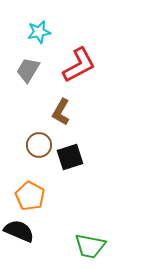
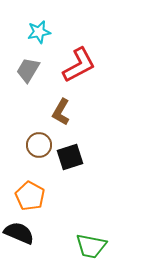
black semicircle: moved 2 px down
green trapezoid: moved 1 px right
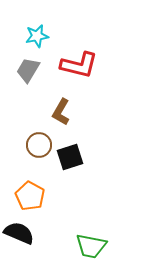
cyan star: moved 2 px left, 4 px down
red L-shape: rotated 42 degrees clockwise
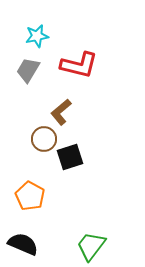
brown L-shape: rotated 20 degrees clockwise
brown circle: moved 5 px right, 6 px up
black semicircle: moved 4 px right, 11 px down
green trapezoid: rotated 116 degrees clockwise
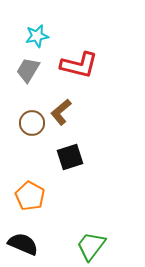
brown circle: moved 12 px left, 16 px up
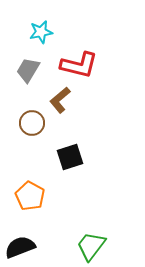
cyan star: moved 4 px right, 4 px up
brown L-shape: moved 1 px left, 12 px up
black semicircle: moved 3 px left, 3 px down; rotated 44 degrees counterclockwise
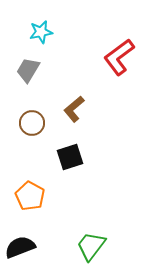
red L-shape: moved 40 px right, 8 px up; rotated 129 degrees clockwise
brown L-shape: moved 14 px right, 9 px down
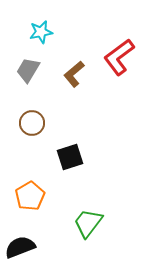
brown L-shape: moved 35 px up
orange pentagon: rotated 12 degrees clockwise
green trapezoid: moved 3 px left, 23 px up
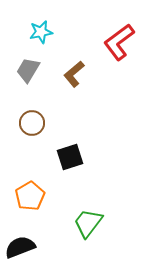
red L-shape: moved 15 px up
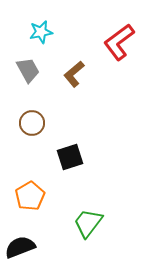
gray trapezoid: rotated 120 degrees clockwise
